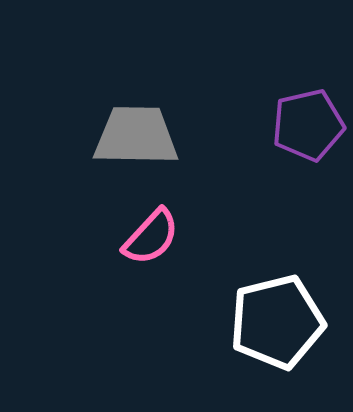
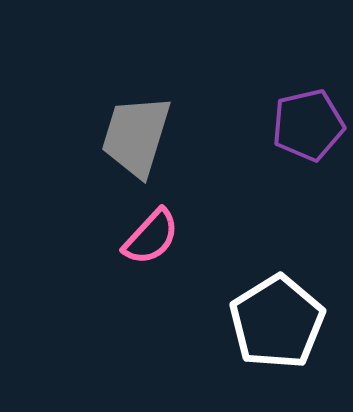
gray trapezoid: rotated 74 degrees counterclockwise
white pentagon: rotated 18 degrees counterclockwise
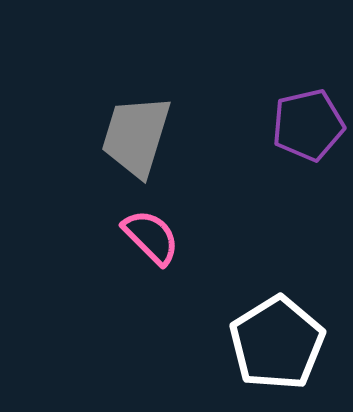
pink semicircle: rotated 88 degrees counterclockwise
white pentagon: moved 21 px down
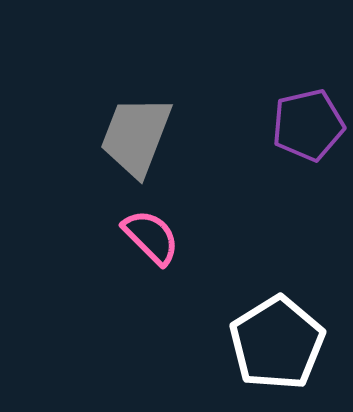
gray trapezoid: rotated 4 degrees clockwise
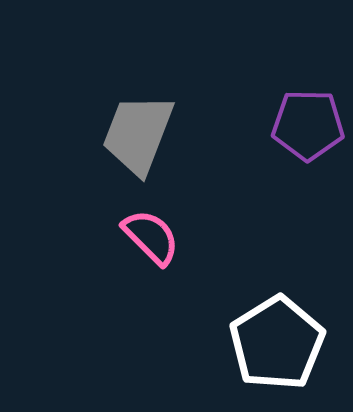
purple pentagon: rotated 14 degrees clockwise
gray trapezoid: moved 2 px right, 2 px up
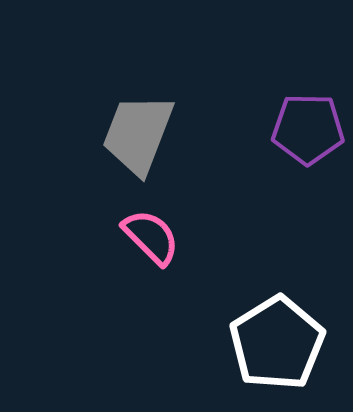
purple pentagon: moved 4 px down
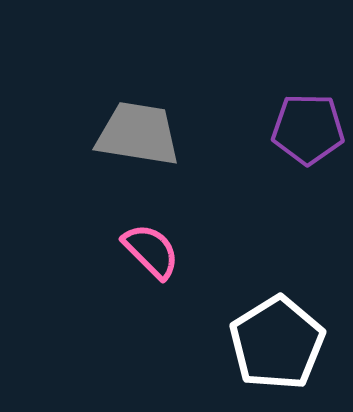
gray trapezoid: rotated 78 degrees clockwise
pink semicircle: moved 14 px down
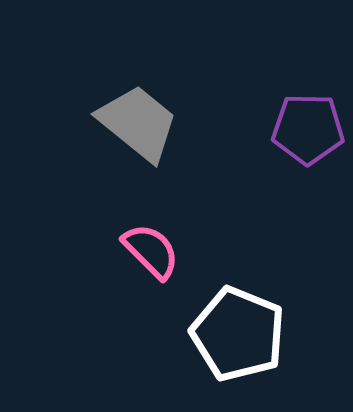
gray trapezoid: moved 11 px up; rotated 30 degrees clockwise
white pentagon: moved 39 px left, 9 px up; rotated 18 degrees counterclockwise
